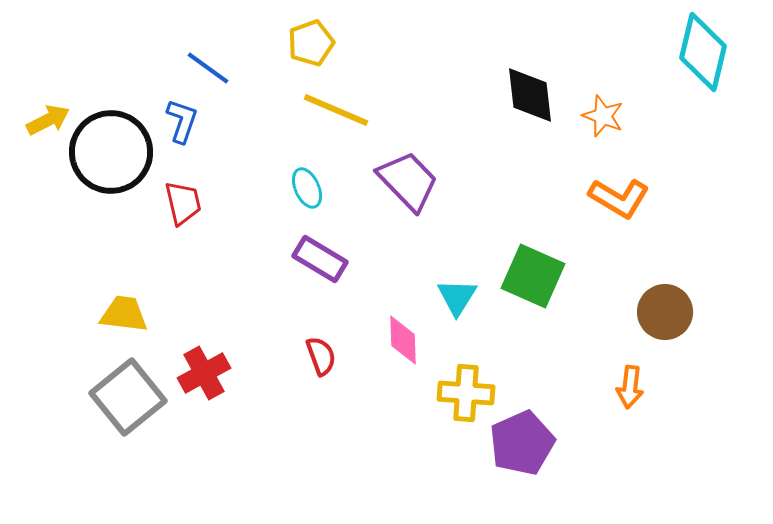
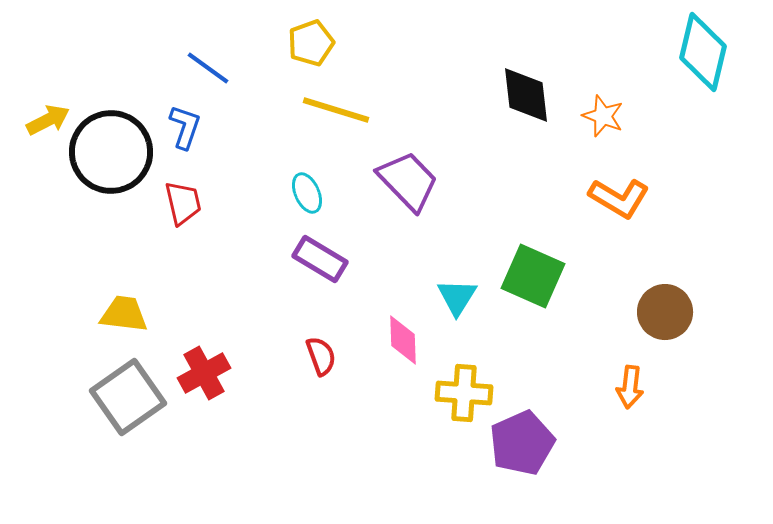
black diamond: moved 4 px left
yellow line: rotated 6 degrees counterclockwise
blue L-shape: moved 3 px right, 6 px down
cyan ellipse: moved 5 px down
yellow cross: moved 2 px left
gray square: rotated 4 degrees clockwise
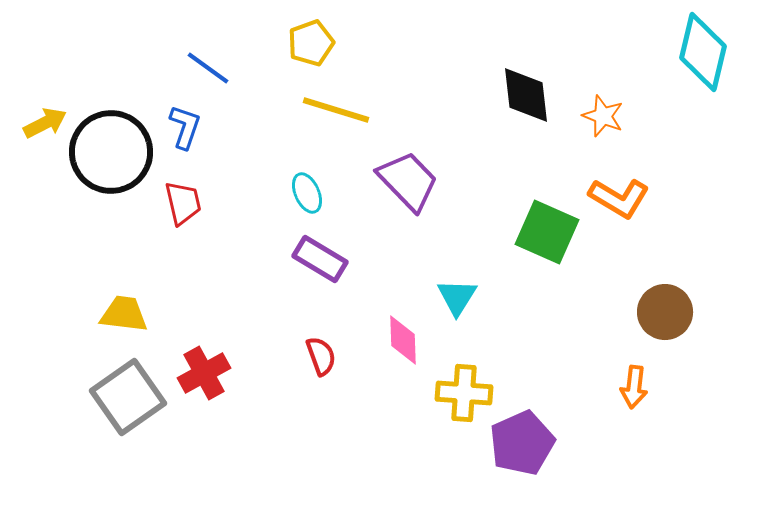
yellow arrow: moved 3 px left, 3 px down
green square: moved 14 px right, 44 px up
orange arrow: moved 4 px right
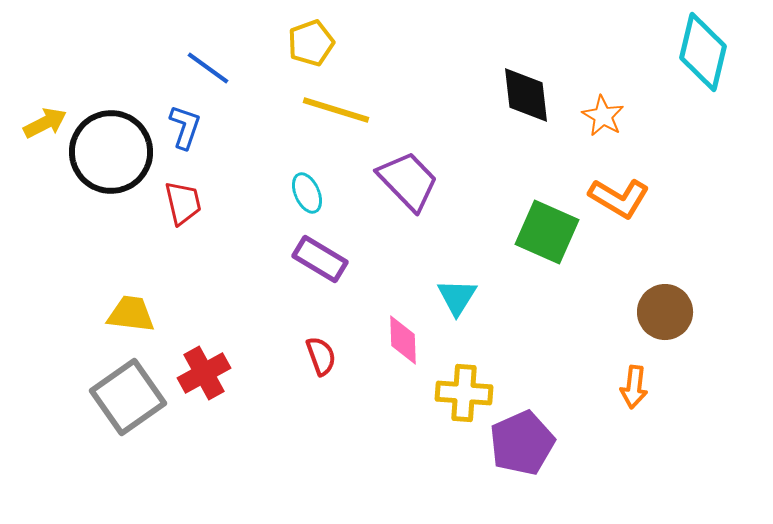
orange star: rotated 9 degrees clockwise
yellow trapezoid: moved 7 px right
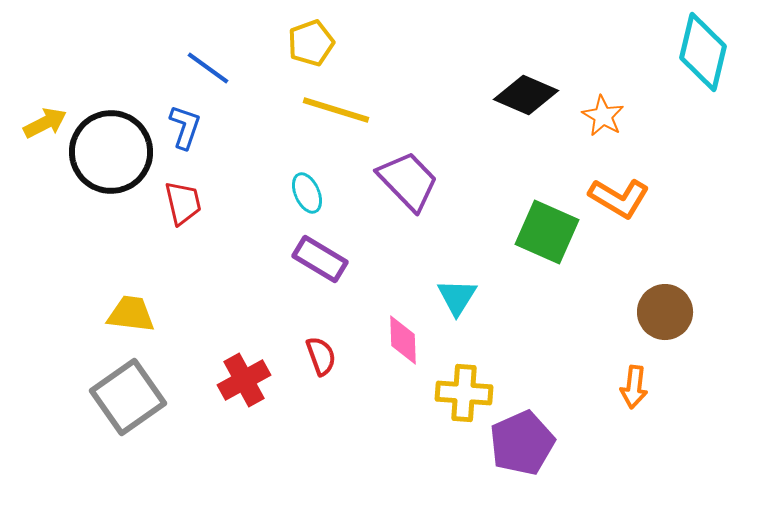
black diamond: rotated 60 degrees counterclockwise
red cross: moved 40 px right, 7 px down
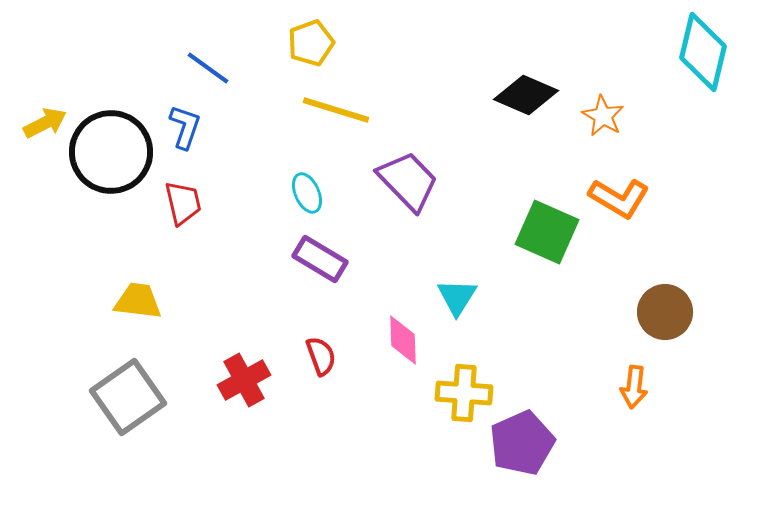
yellow trapezoid: moved 7 px right, 13 px up
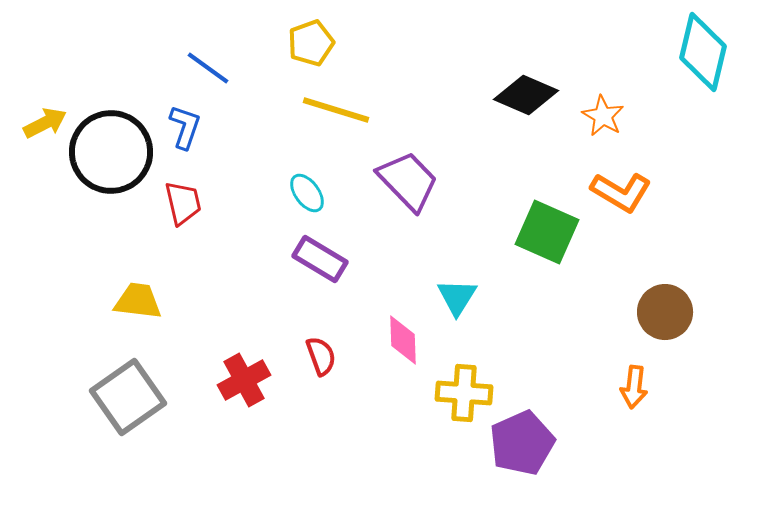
cyan ellipse: rotated 12 degrees counterclockwise
orange L-shape: moved 2 px right, 6 px up
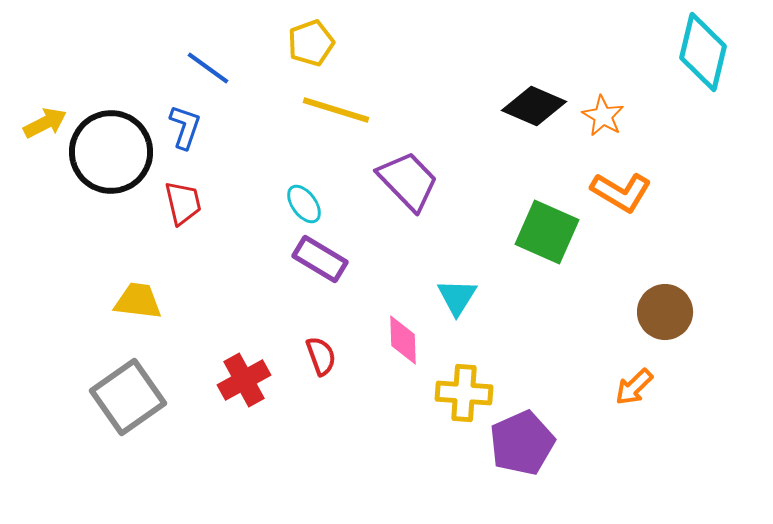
black diamond: moved 8 px right, 11 px down
cyan ellipse: moved 3 px left, 11 px down
orange arrow: rotated 39 degrees clockwise
